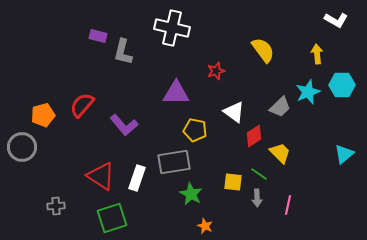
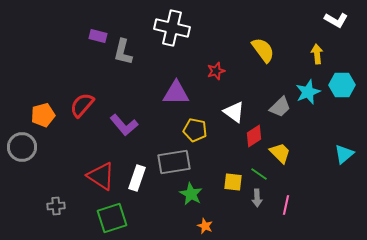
pink line: moved 2 px left
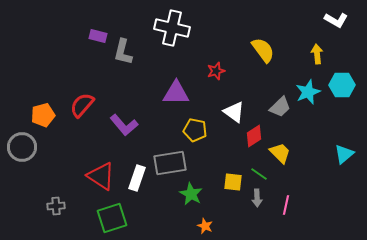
gray rectangle: moved 4 px left, 1 px down
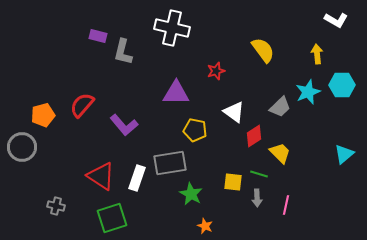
green line: rotated 18 degrees counterclockwise
gray cross: rotated 18 degrees clockwise
